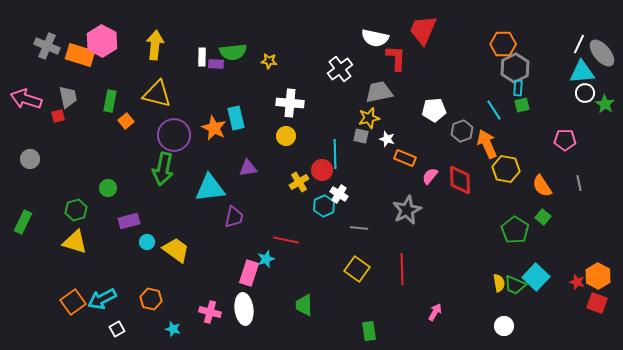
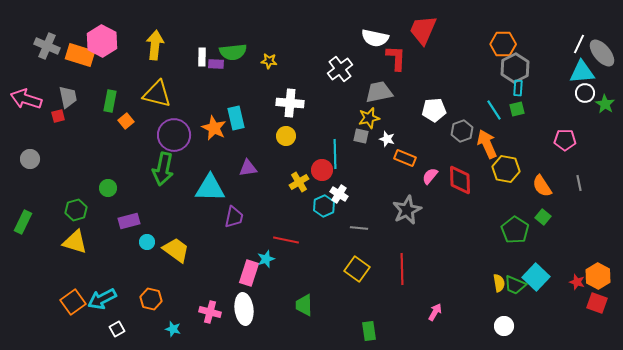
green square at (522, 105): moved 5 px left, 4 px down
cyan triangle at (210, 188): rotated 8 degrees clockwise
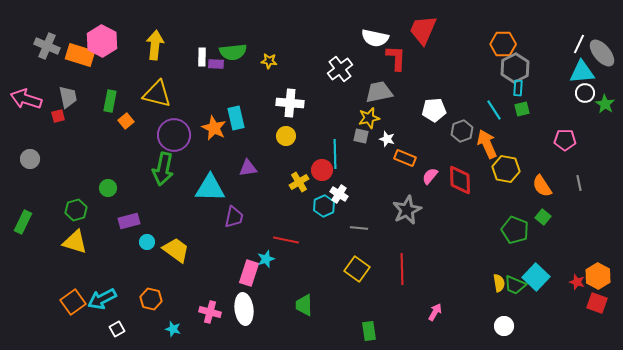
green square at (517, 109): moved 5 px right
green pentagon at (515, 230): rotated 12 degrees counterclockwise
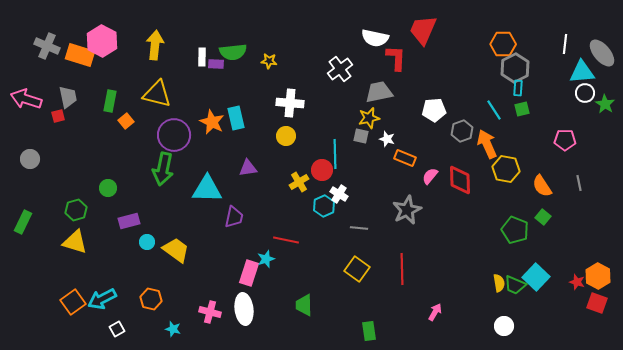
white line at (579, 44): moved 14 px left; rotated 18 degrees counterclockwise
orange star at (214, 128): moved 2 px left, 6 px up
cyan triangle at (210, 188): moved 3 px left, 1 px down
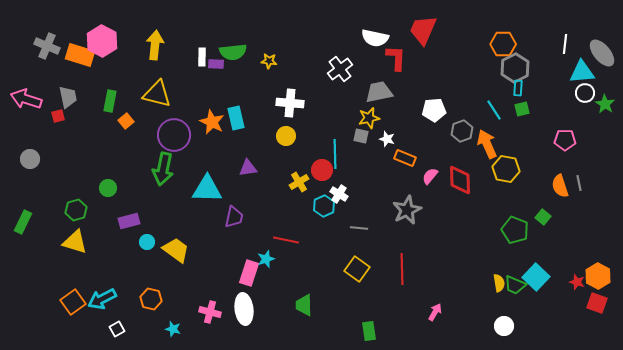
orange semicircle at (542, 186): moved 18 px right; rotated 15 degrees clockwise
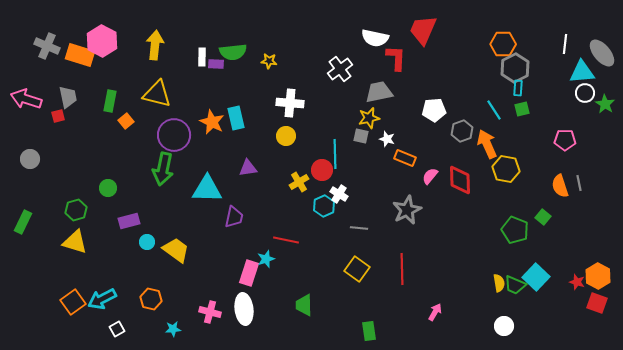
cyan star at (173, 329): rotated 21 degrees counterclockwise
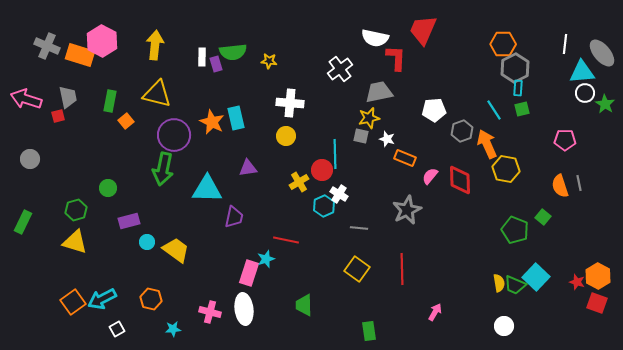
purple rectangle at (216, 64): rotated 70 degrees clockwise
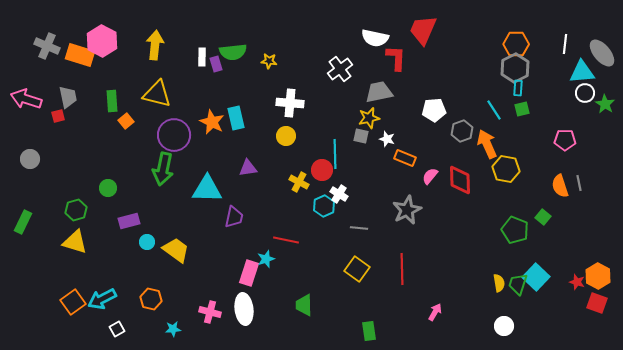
orange hexagon at (503, 44): moved 13 px right
green rectangle at (110, 101): moved 2 px right; rotated 15 degrees counterclockwise
yellow cross at (299, 182): rotated 30 degrees counterclockwise
green trapezoid at (515, 285): moved 3 px right, 1 px up; rotated 85 degrees clockwise
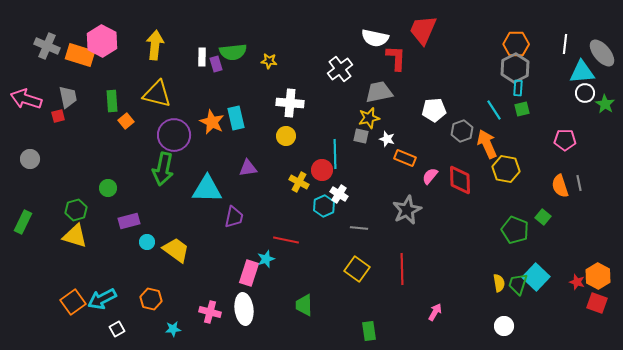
yellow triangle at (75, 242): moved 6 px up
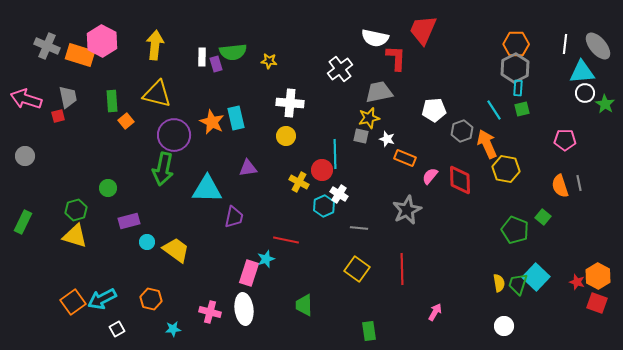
gray ellipse at (602, 53): moved 4 px left, 7 px up
gray circle at (30, 159): moved 5 px left, 3 px up
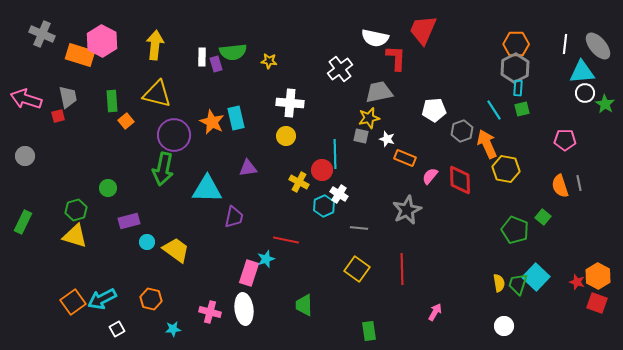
gray cross at (47, 46): moved 5 px left, 12 px up
